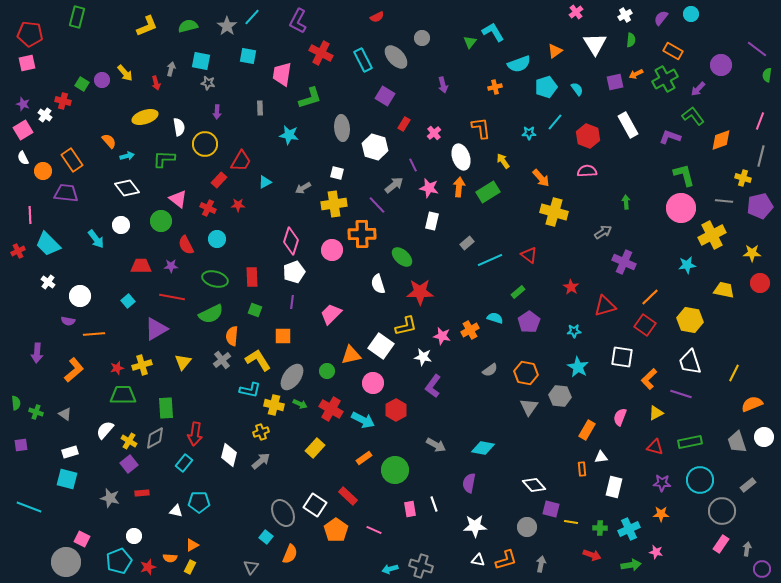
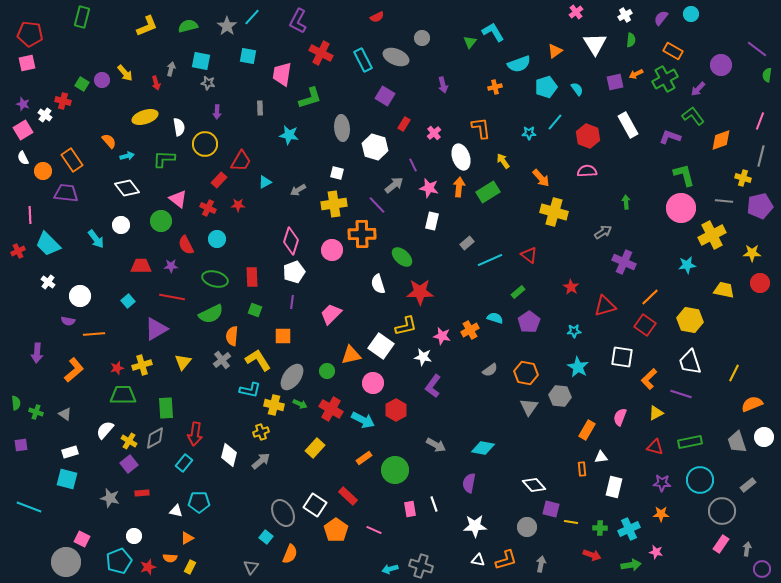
green rectangle at (77, 17): moved 5 px right
gray ellipse at (396, 57): rotated 25 degrees counterclockwise
gray arrow at (303, 188): moved 5 px left, 2 px down
orange triangle at (192, 545): moved 5 px left, 7 px up
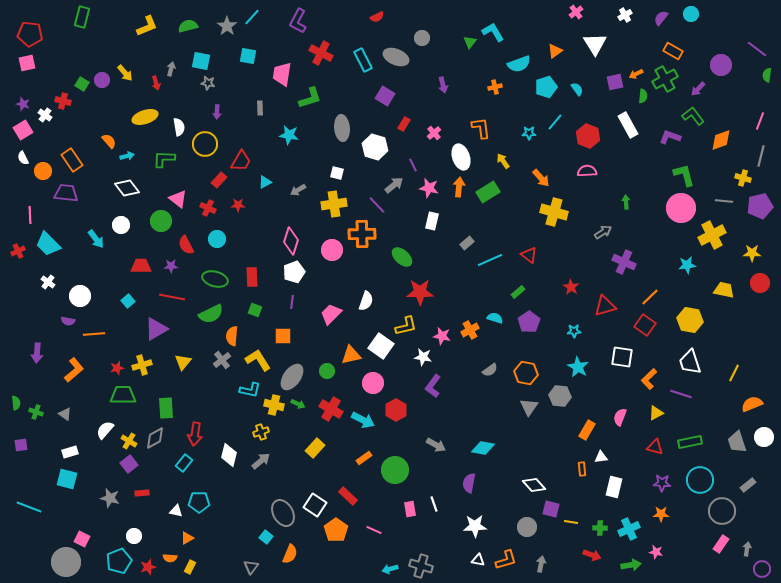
green semicircle at (631, 40): moved 12 px right, 56 px down
white semicircle at (378, 284): moved 12 px left, 17 px down; rotated 144 degrees counterclockwise
green arrow at (300, 404): moved 2 px left
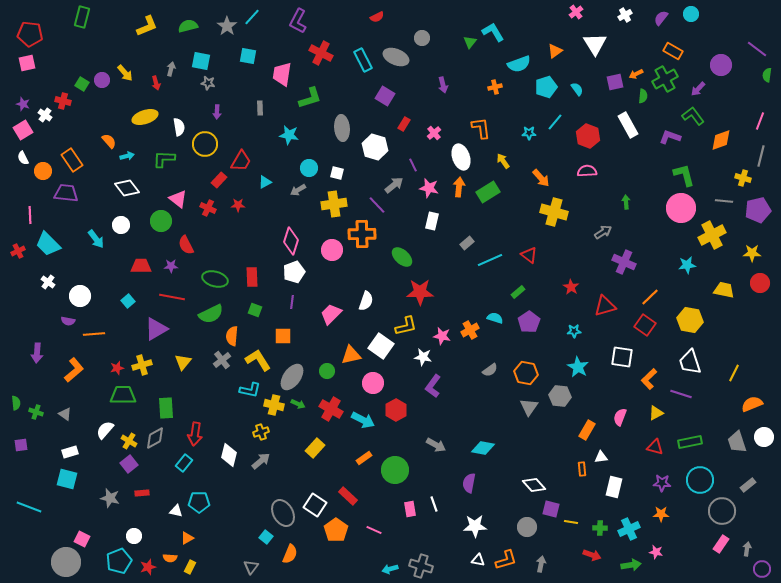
purple pentagon at (760, 206): moved 2 px left, 4 px down
cyan circle at (217, 239): moved 92 px right, 71 px up
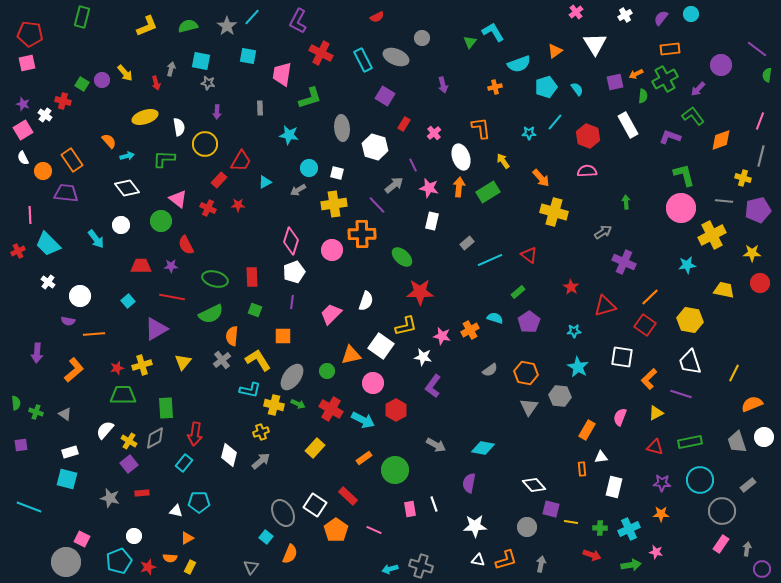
orange rectangle at (673, 51): moved 3 px left, 2 px up; rotated 36 degrees counterclockwise
